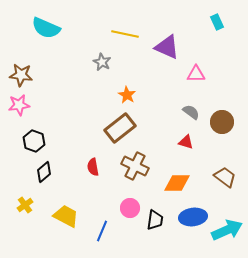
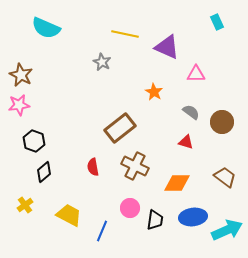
brown star: rotated 20 degrees clockwise
orange star: moved 27 px right, 3 px up
yellow trapezoid: moved 3 px right, 1 px up
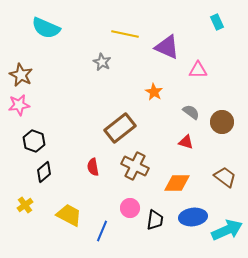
pink triangle: moved 2 px right, 4 px up
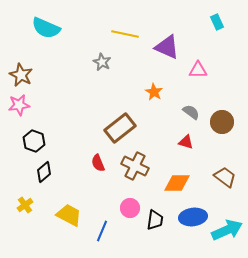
red semicircle: moved 5 px right, 4 px up; rotated 12 degrees counterclockwise
